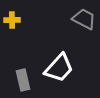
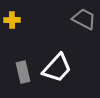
white trapezoid: moved 2 px left
gray rectangle: moved 8 px up
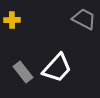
gray rectangle: rotated 25 degrees counterclockwise
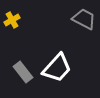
yellow cross: rotated 28 degrees counterclockwise
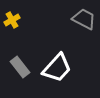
gray rectangle: moved 3 px left, 5 px up
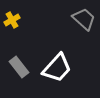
gray trapezoid: rotated 15 degrees clockwise
gray rectangle: moved 1 px left
